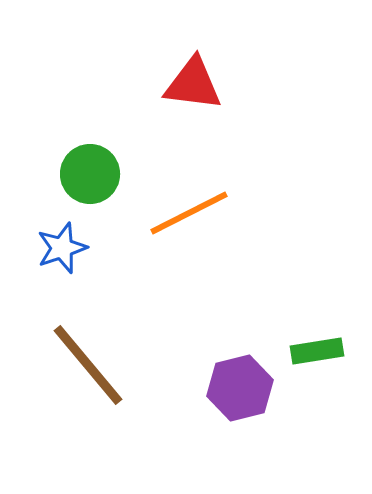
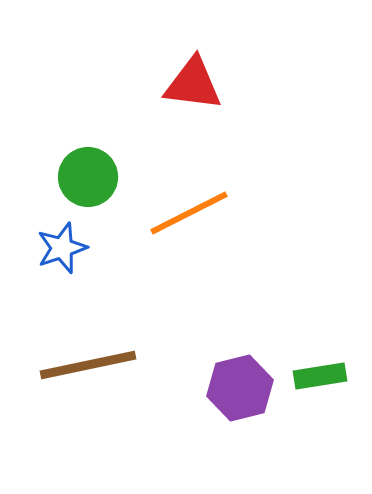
green circle: moved 2 px left, 3 px down
green rectangle: moved 3 px right, 25 px down
brown line: rotated 62 degrees counterclockwise
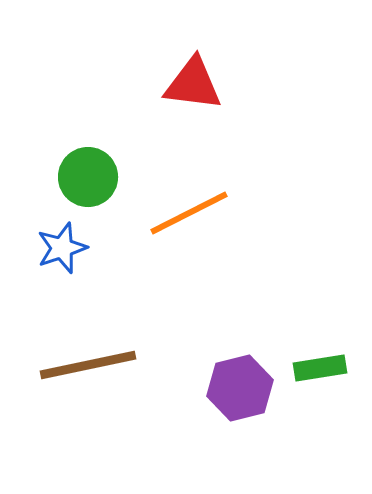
green rectangle: moved 8 px up
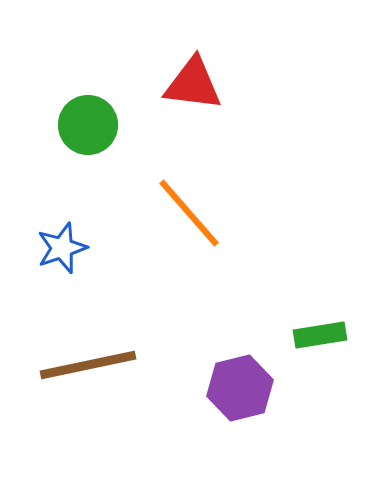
green circle: moved 52 px up
orange line: rotated 76 degrees clockwise
green rectangle: moved 33 px up
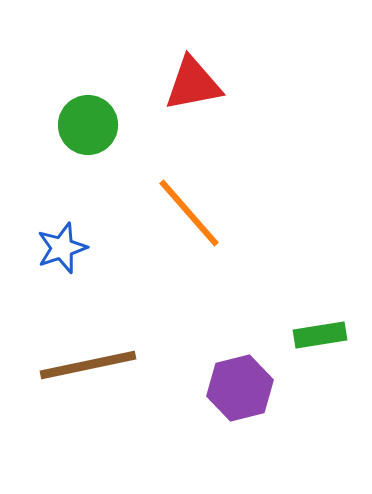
red triangle: rotated 18 degrees counterclockwise
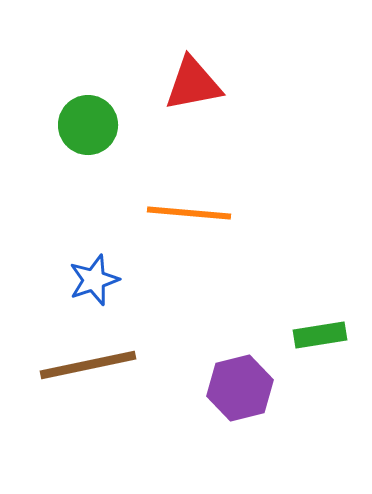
orange line: rotated 44 degrees counterclockwise
blue star: moved 32 px right, 32 px down
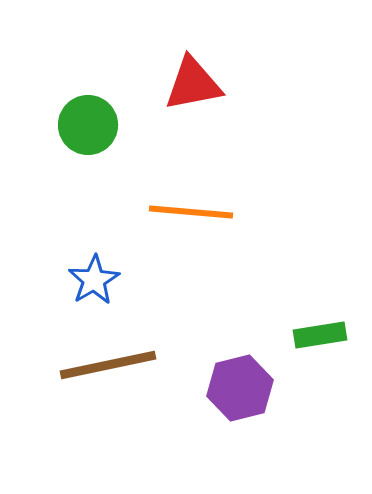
orange line: moved 2 px right, 1 px up
blue star: rotated 12 degrees counterclockwise
brown line: moved 20 px right
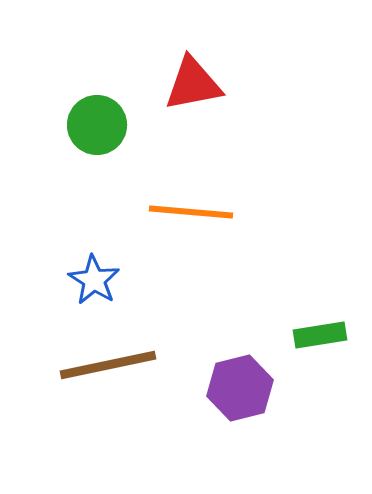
green circle: moved 9 px right
blue star: rotated 9 degrees counterclockwise
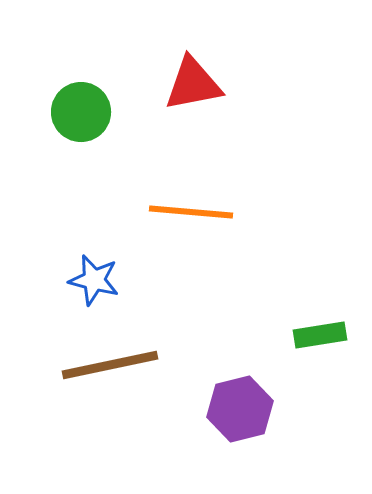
green circle: moved 16 px left, 13 px up
blue star: rotated 18 degrees counterclockwise
brown line: moved 2 px right
purple hexagon: moved 21 px down
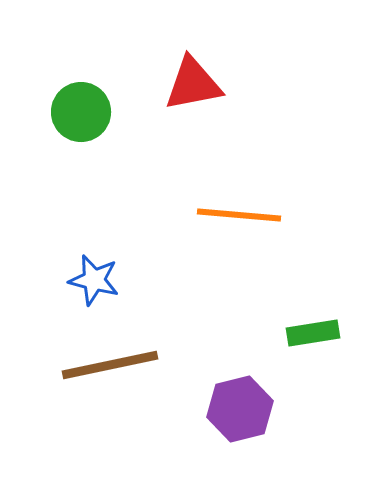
orange line: moved 48 px right, 3 px down
green rectangle: moved 7 px left, 2 px up
